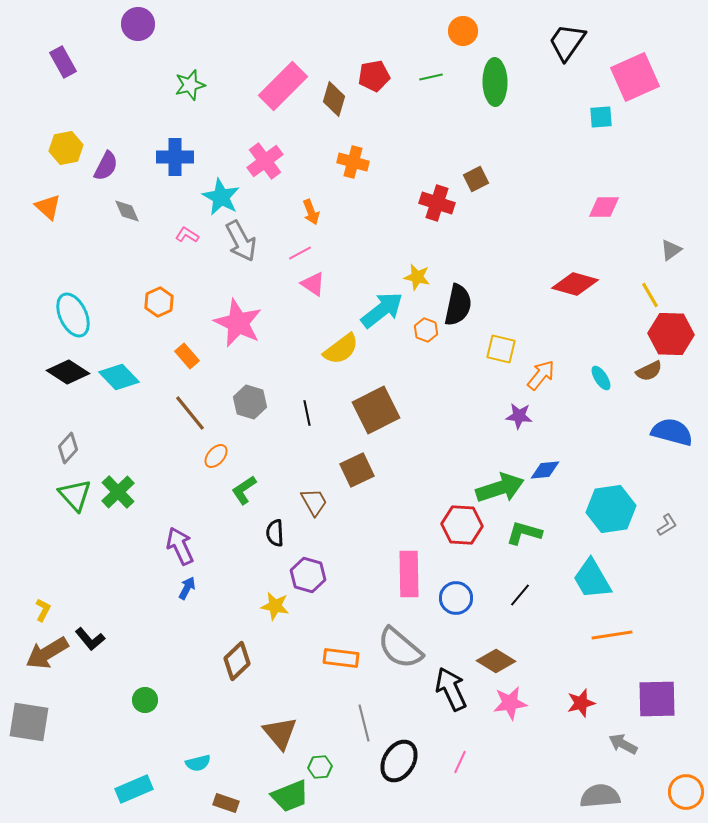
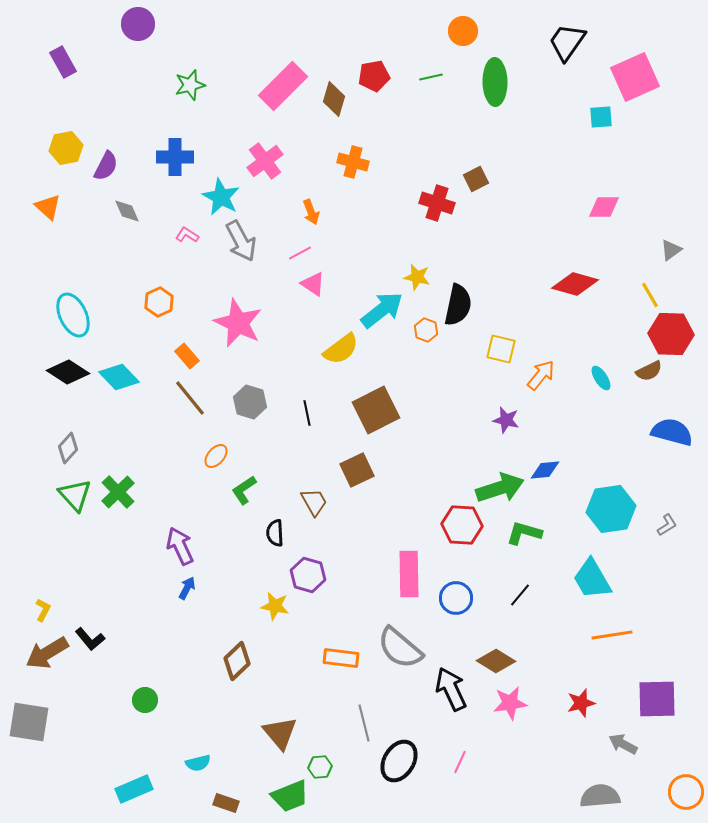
brown line at (190, 413): moved 15 px up
purple star at (519, 416): moved 13 px left, 4 px down; rotated 8 degrees clockwise
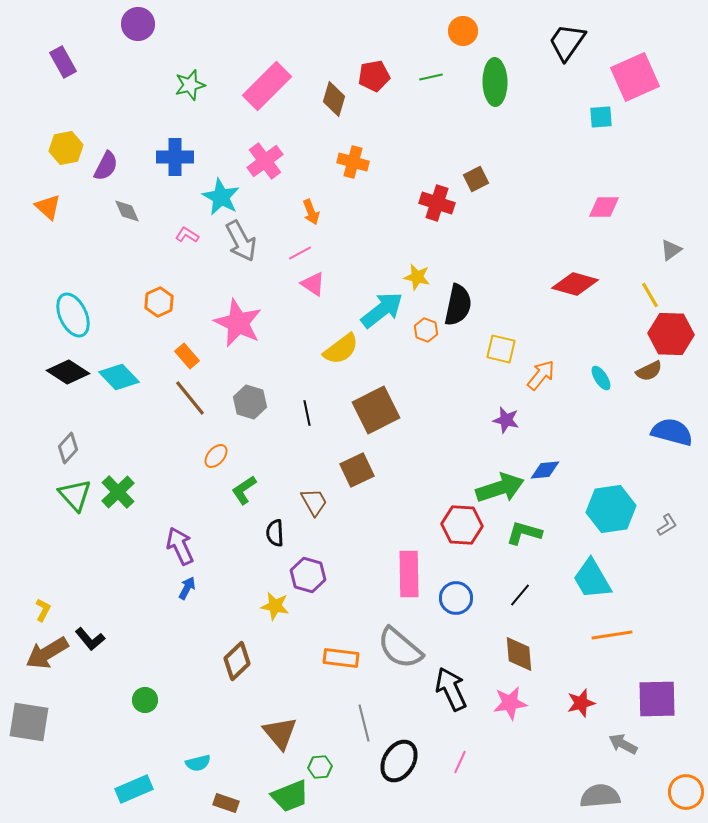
pink rectangle at (283, 86): moved 16 px left
brown diamond at (496, 661): moved 23 px right, 7 px up; rotated 54 degrees clockwise
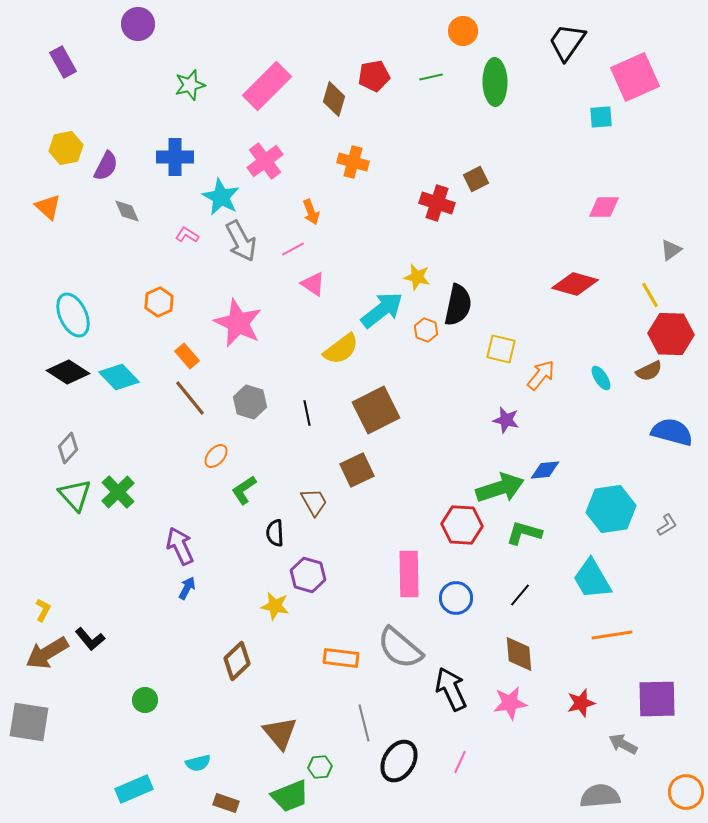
pink line at (300, 253): moved 7 px left, 4 px up
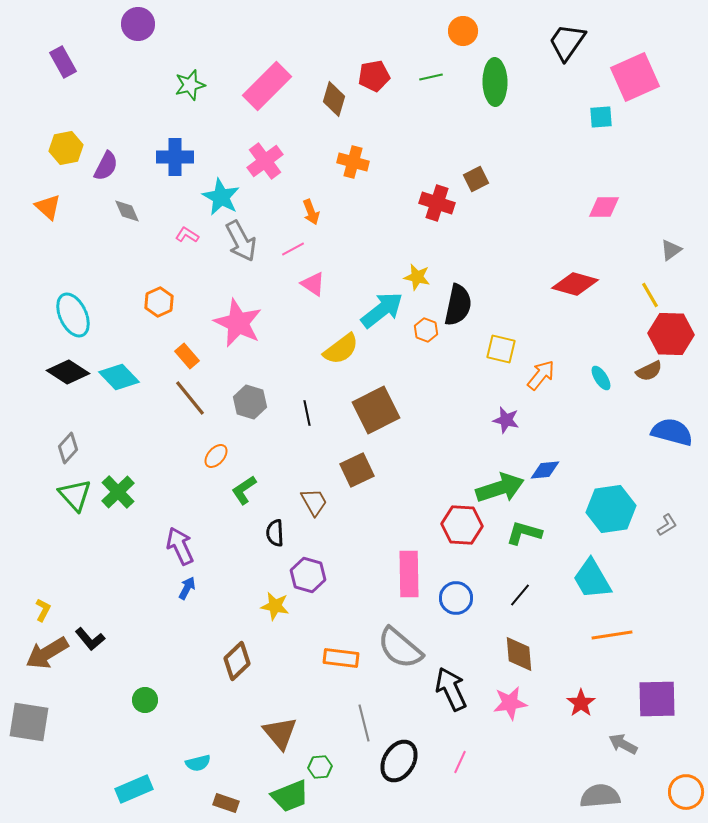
red star at (581, 703): rotated 20 degrees counterclockwise
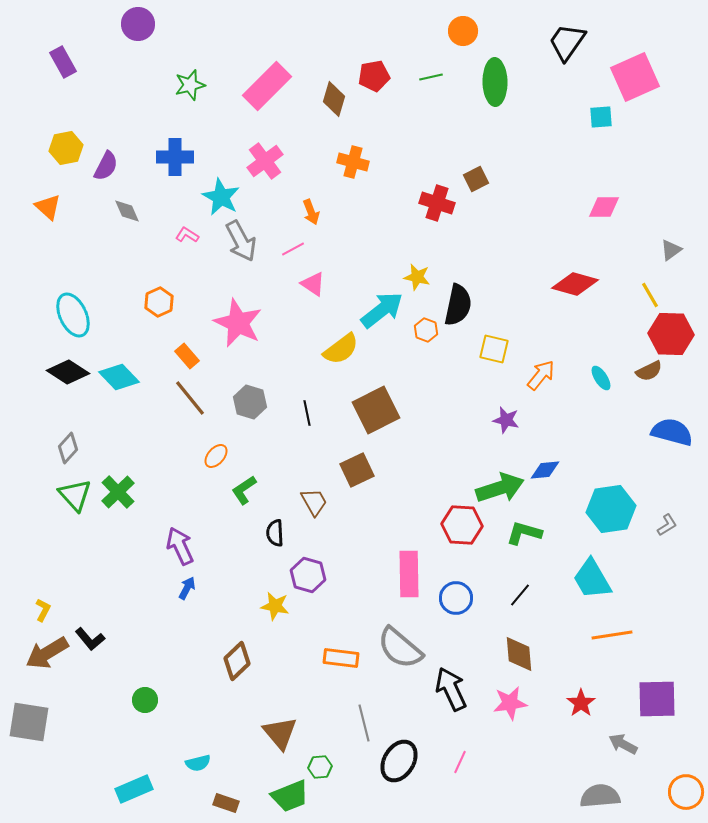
yellow square at (501, 349): moved 7 px left
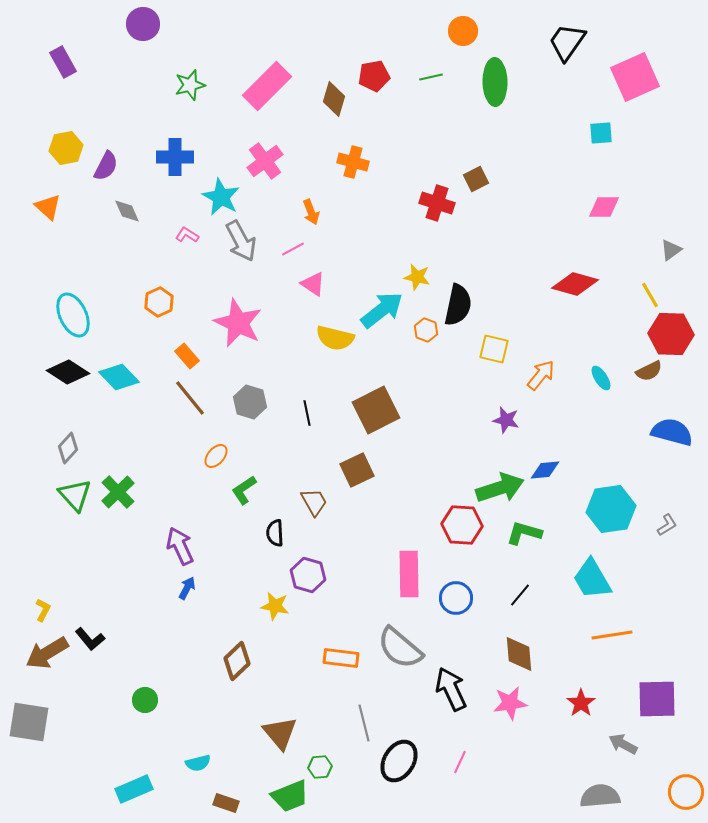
purple circle at (138, 24): moved 5 px right
cyan square at (601, 117): moved 16 px down
yellow semicircle at (341, 349): moved 6 px left, 11 px up; rotated 51 degrees clockwise
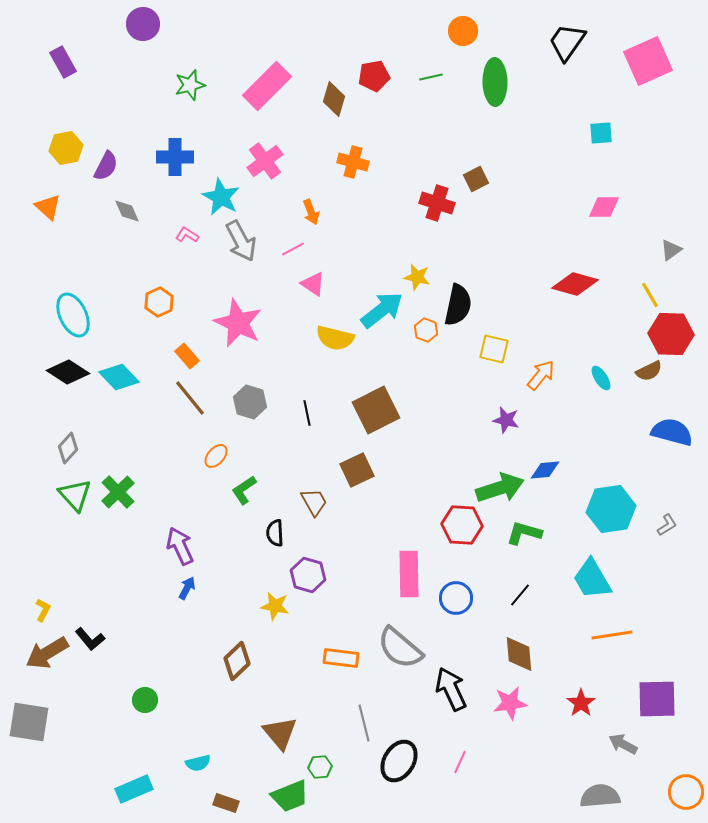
pink square at (635, 77): moved 13 px right, 16 px up
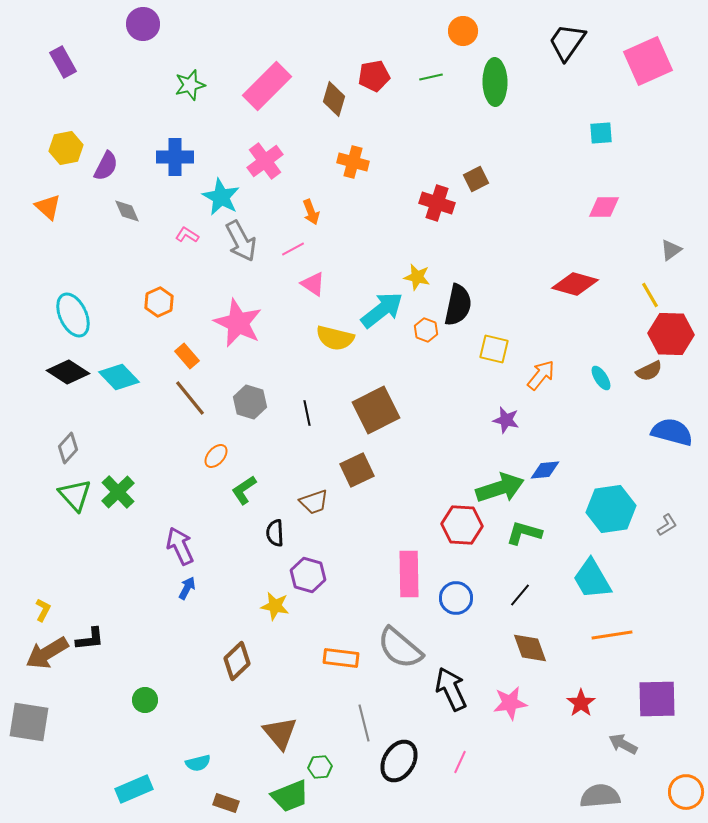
brown trapezoid at (314, 502): rotated 100 degrees clockwise
black L-shape at (90, 639): rotated 56 degrees counterclockwise
brown diamond at (519, 654): moved 11 px right, 6 px up; rotated 15 degrees counterclockwise
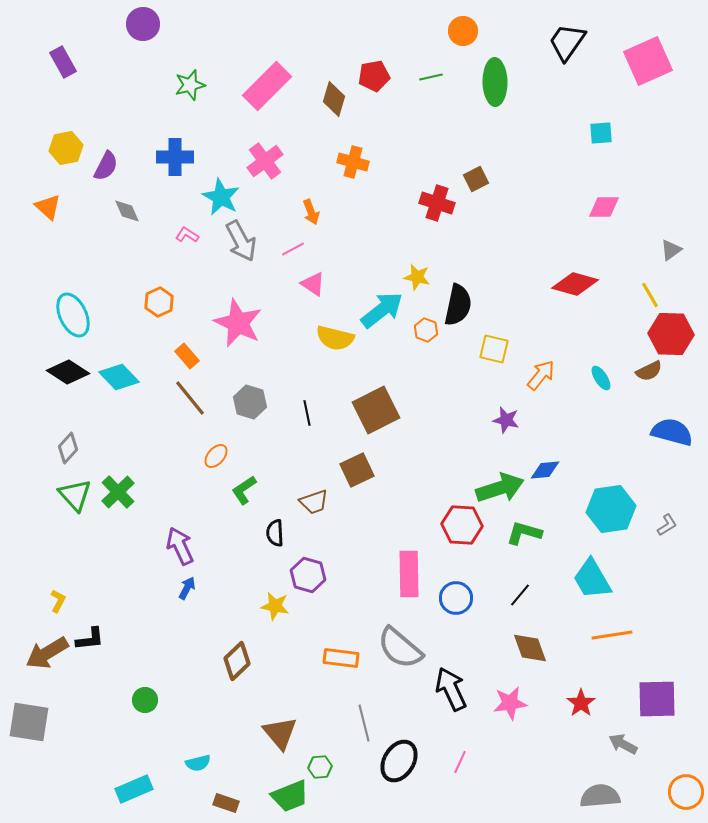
yellow L-shape at (43, 610): moved 15 px right, 9 px up
